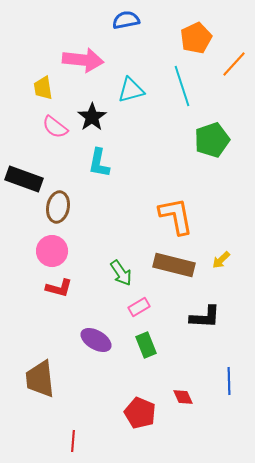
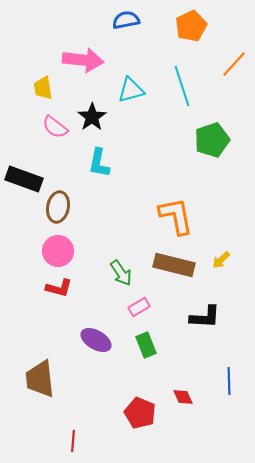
orange pentagon: moved 5 px left, 12 px up
pink circle: moved 6 px right
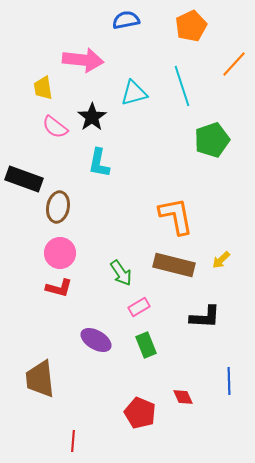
cyan triangle: moved 3 px right, 3 px down
pink circle: moved 2 px right, 2 px down
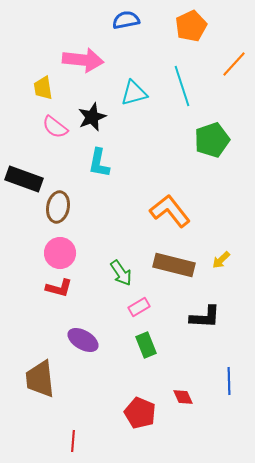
black star: rotated 12 degrees clockwise
orange L-shape: moved 6 px left, 5 px up; rotated 27 degrees counterclockwise
purple ellipse: moved 13 px left
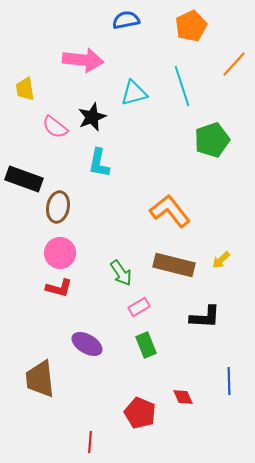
yellow trapezoid: moved 18 px left, 1 px down
purple ellipse: moved 4 px right, 4 px down
red line: moved 17 px right, 1 px down
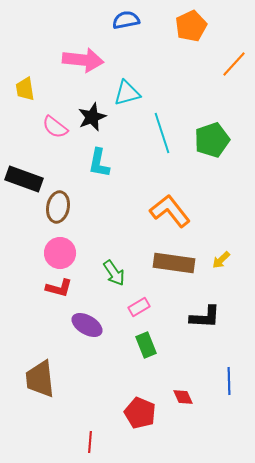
cyan line: moved 20 px left, 47 px down
cyan triangle: moved 7 px left
brown rectangle: moved 2 px up; rotated 6 degrees counterclockwise
green arrow: moved 7 px left
purple ellipse: moved 19 px up
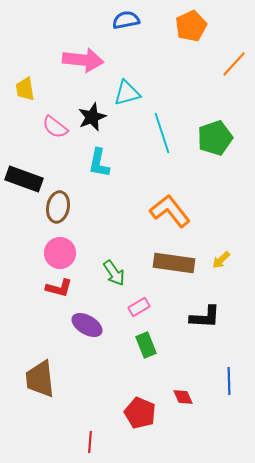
green pentagon: moved 3 px right, 2 px up
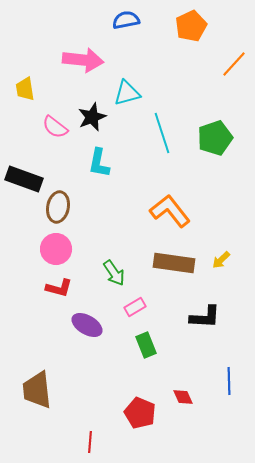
pink circle: moved 4 px left, 4 px up
pink rectangle: moved 4 px left
brown trapezoid: moved 3 px left, 11 px down
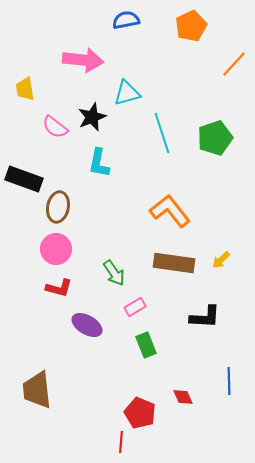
red line: moved 31 px right
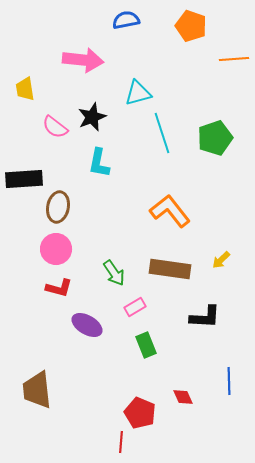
orange pentagon: rotated 28 degrees counterclockwise
orange line: moved 5 px up; rotated 44 degrees clockwise
cyan triangle: moved 11 px right
black rectangle: rotated 24 degrees counterclockwise
brown rectangle: moved 4 px left, 6 px down
